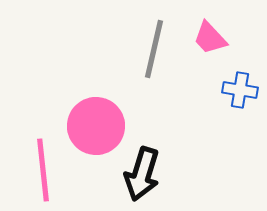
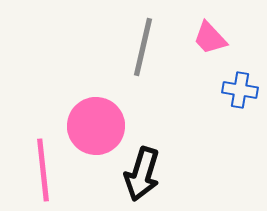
gray line: moved 11 px left, 2 px up
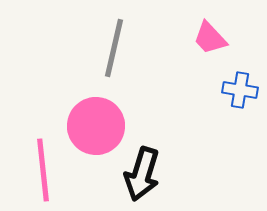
gray line: moved 29 px left, 1 px down
